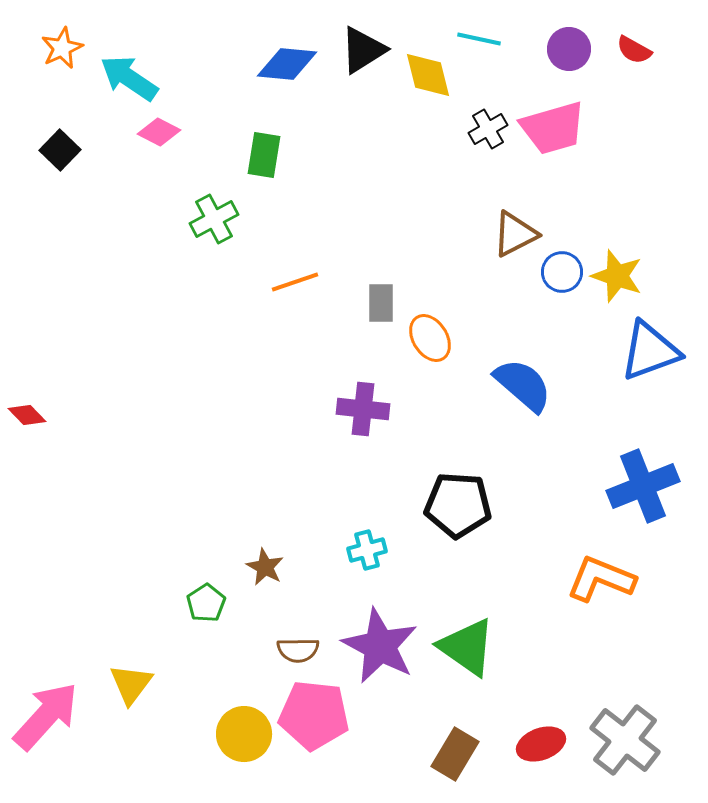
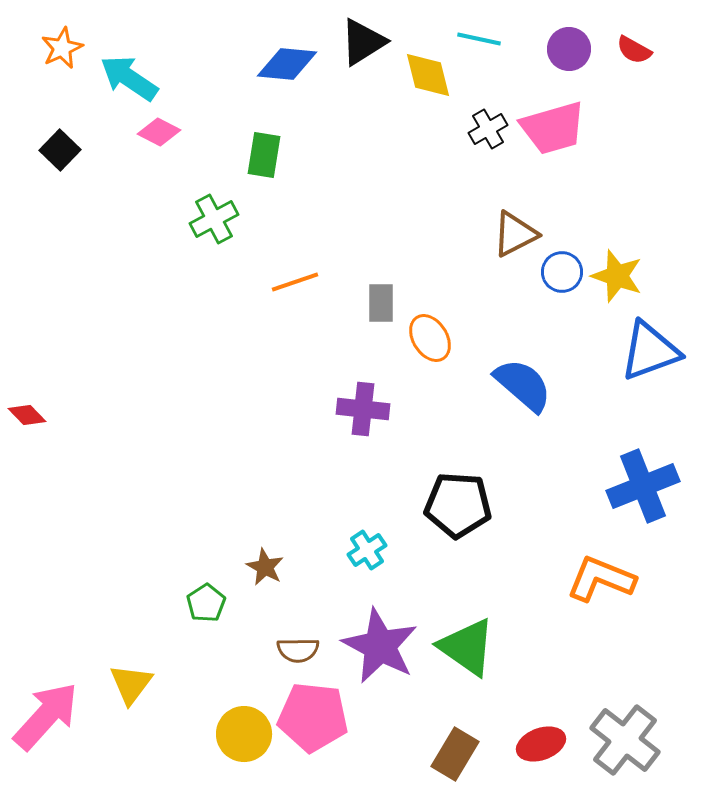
black triangle: moved 8 px up
cyan cross: rotated 18 degrees counterclockwise
pink pentagon: moved 1 px left, 2 px down
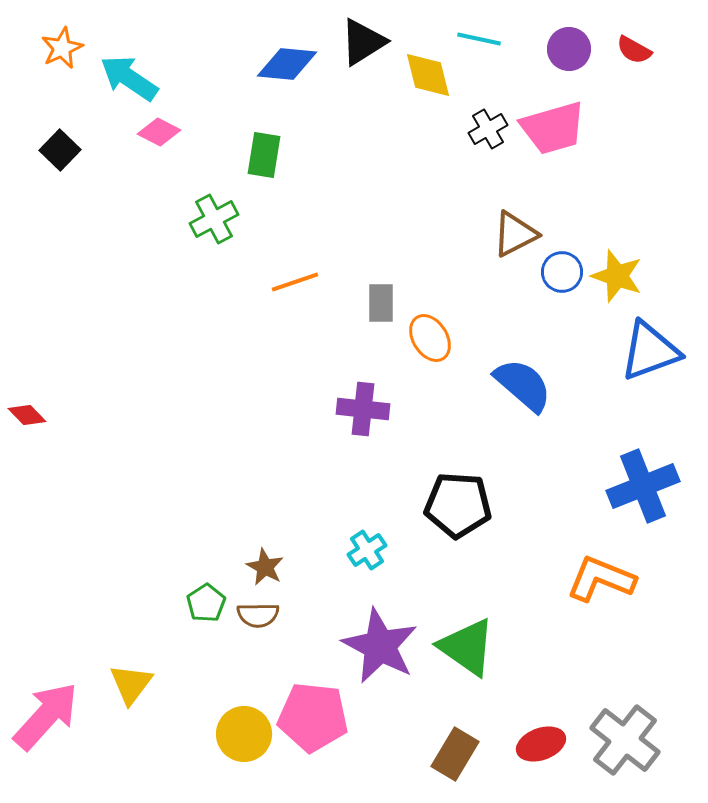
brown semicircle: moved 40 px left, 35 px up
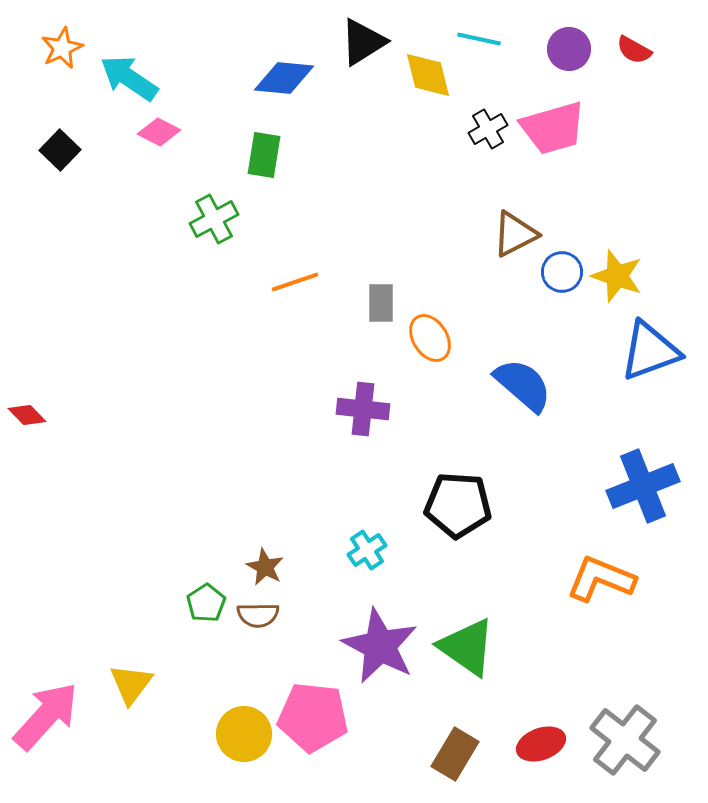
blue diamond: moved 3 px left, 14 px down
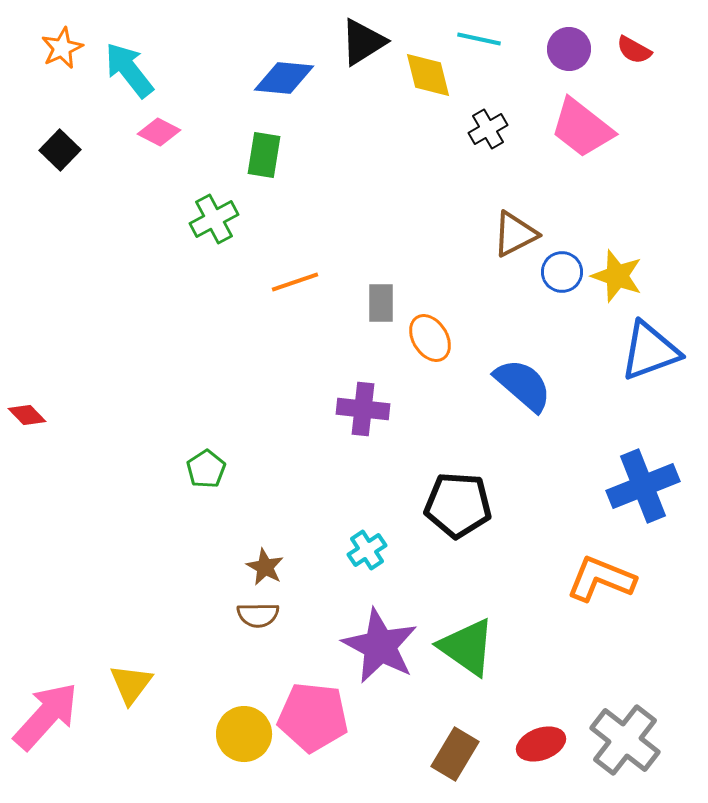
cyan arrow: moved 8 px up; rotated 18 degrees clockwise
pink trapezoid: moved 29 px right; rotated 54 degrees clockwise
green pentagon: moved 134 px up
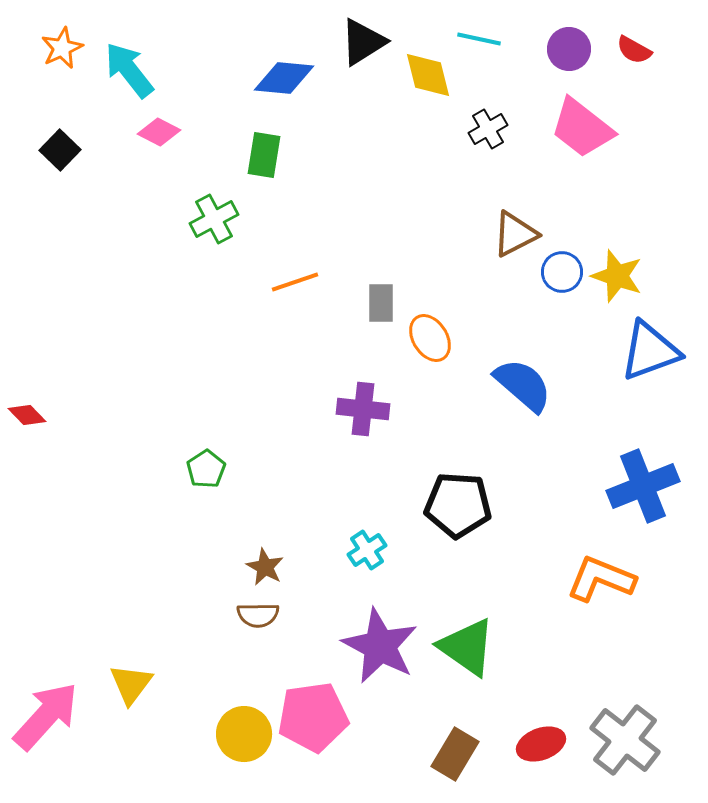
pink pentagon: rotated 14 degrees counterclockwise
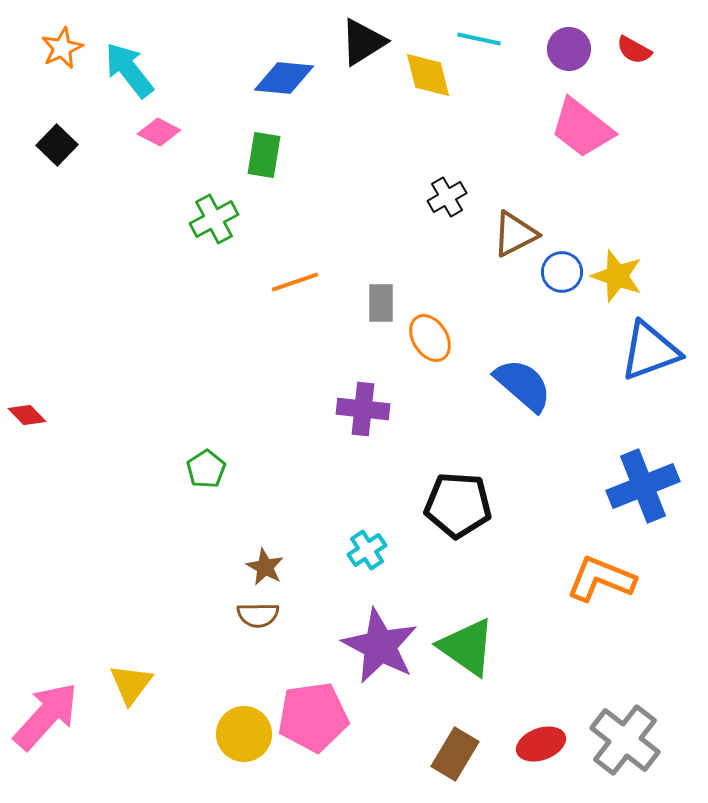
black cross: moved 41 px left, 68 px down
black square: moved 3 px left, 5 px up
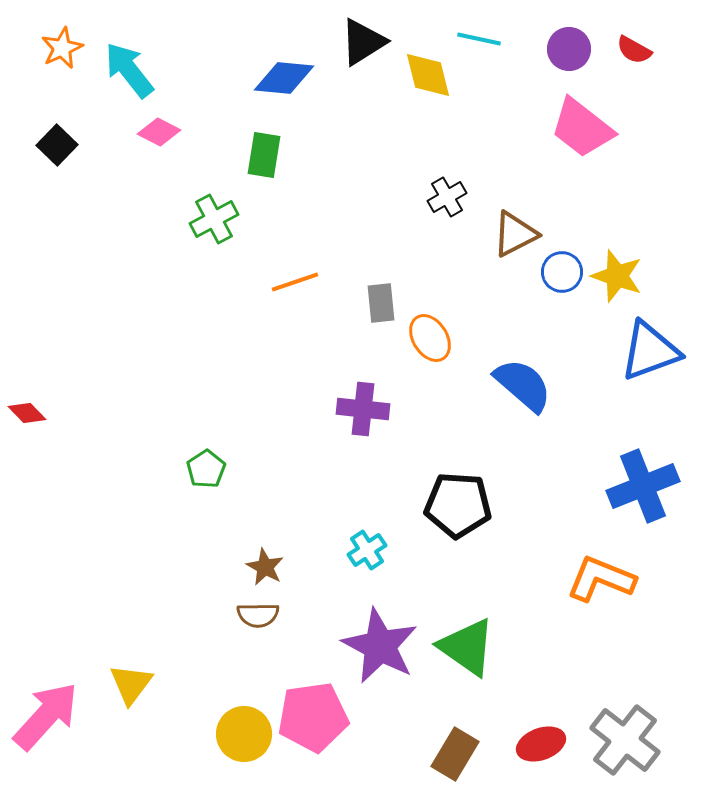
gray rectangle: rotated 6 degrees counterclockwise
red diamond: moved 2 px up
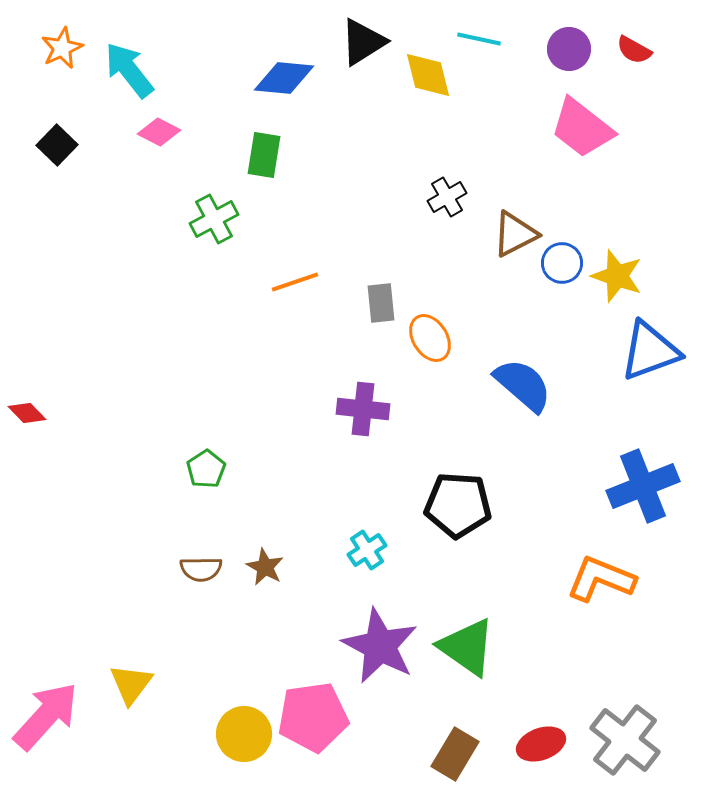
blue circle: moved 9 px up
brown semicircle: moved 57 px left, 46 px up
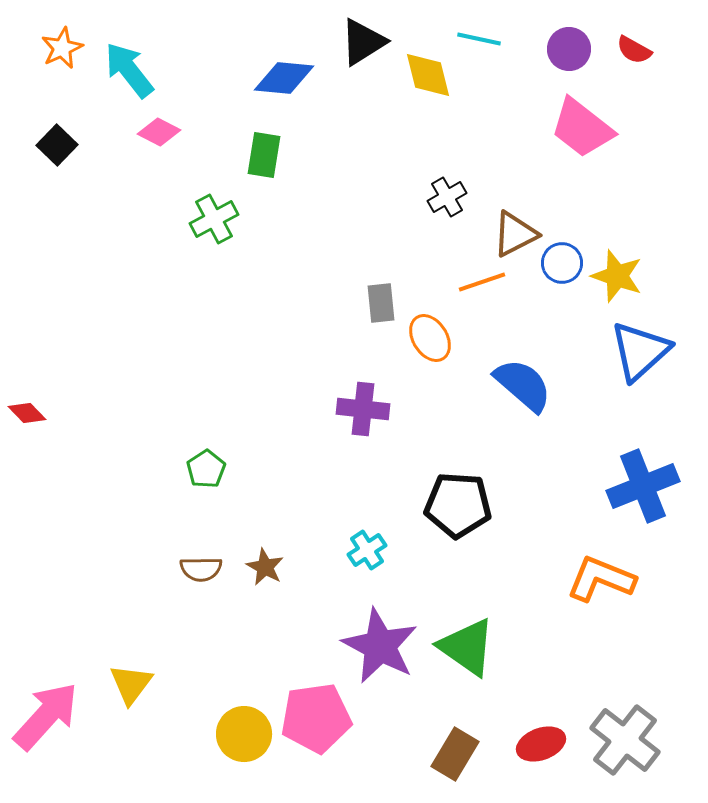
orange line: moved 187 px right
blue triangle: moved 10 px left; rotated 22 degrees counterclockwise
pink pentagon: moved 3 px right, 1 px down
